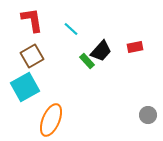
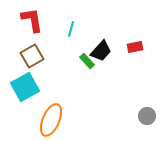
cyan line: rotated 63 degrees clockwise
gray circle: moved 1 px left, 1 px down
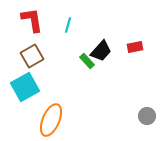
cyan line: moved 3 px left, 4 px up
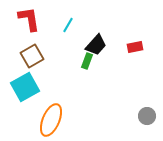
red L-shape: moved 3 px left, 1 px up
cyan line: rotated 14 degrees clockwise
black trapezoid: moved 5 px left, 6 px up
green rectangle: rotated 63 degrees clockwise
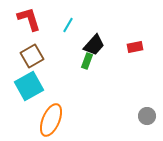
red L-shape: rotated 8 degrees counterclockwise
black trapezoid: moved 2 px left
cyan square: moved 4 px right, 1 px up
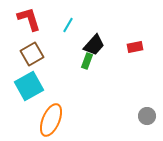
brown square: moved 2 px up
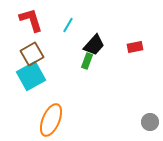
red L-shape: moved 2 px right, 1 px down
cyan square: moved 2 px right, 10 px up
gray circle: moved 3 px right, 6 px down
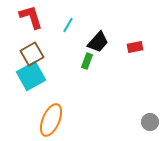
red L-shape: moved 3 px up
black trapezoid: moved 4 px right, 3 px up
